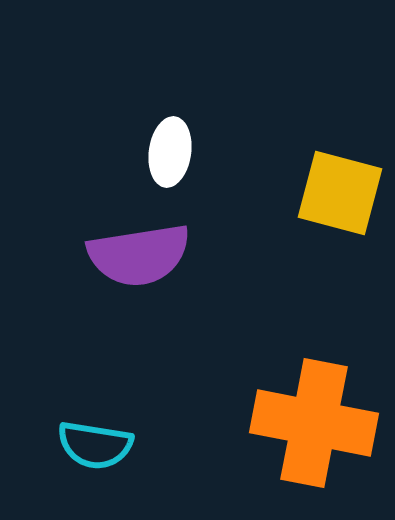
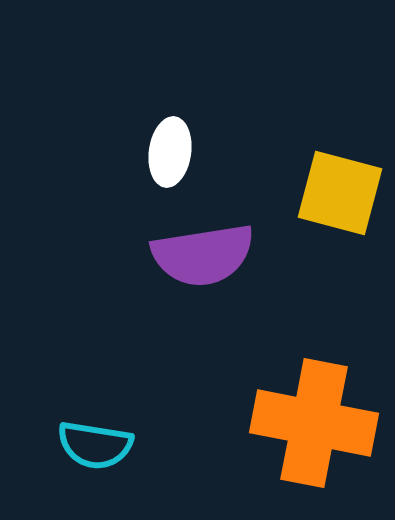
purple semicircle: moved 64 px right
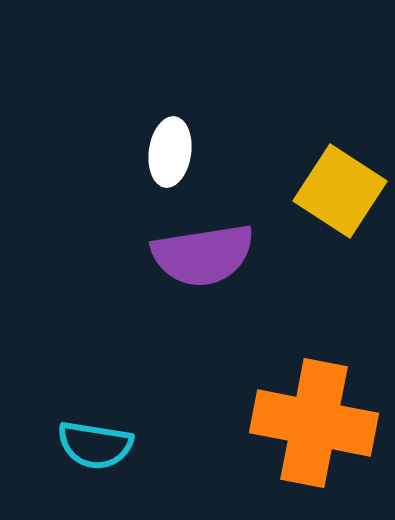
yellow square: moved 2 px up; rotated 18 degrees clockwise
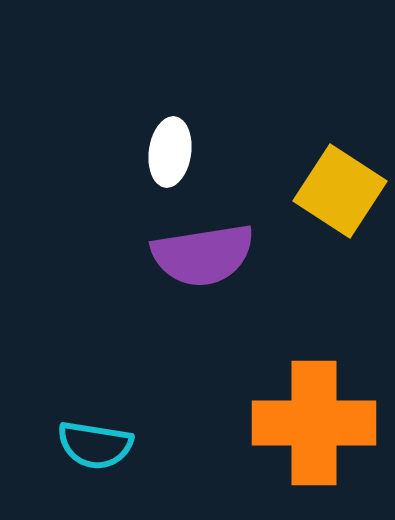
orange cross: rotated 11 degrees counterclockwise
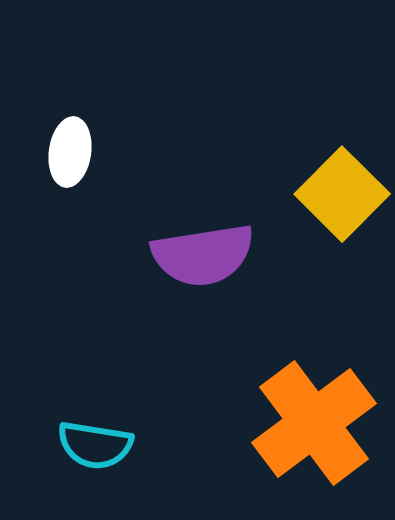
white ellipse: moved 100 px left
yellow square: moved 2 px right, 3 px down; rotated 12 degrees clockwise
orange cross: rotated 37 degrees counterclockwise
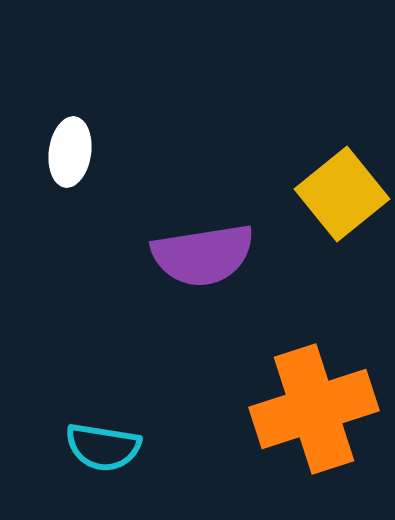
yellow square: rotated 6 degrees clockwise
orange cross: moved 14 px up; rotated 19 degrees clockwise
cyan semicircle: moved 8 px right, 2 px down
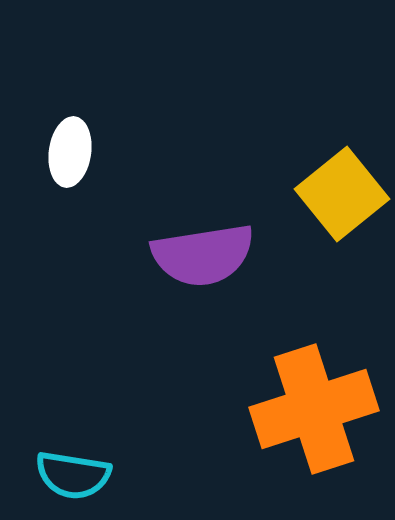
cyan semicircle: moved 30 px left, 28 px down
